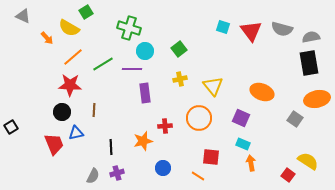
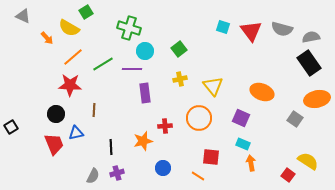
black rectangle at (309, 63): rotated 25 degrees counterclockwise
black circle at (62, 112): moved 6 px left, 2 px down
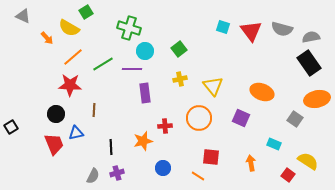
cyan rectangle at (243, 144): moved 31 px right
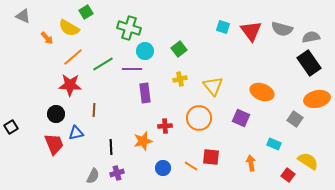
orange line at (198, 176): moved 7 px left, 10 px up
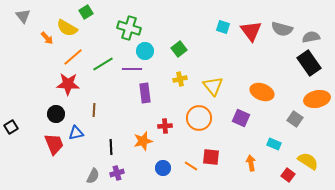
gray triangle at (23, 16): rotated 28 degrees clockwise
yellow semicircle at (69, 28): moved 2 px left
red star at (70, 85): moved 2 px left, 1 px up
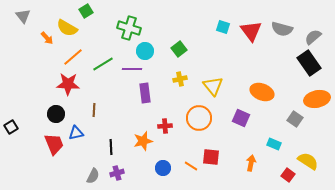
green square at (86, 12): moved 1 px up
gray semicircle at (311, 37): moved 2 px right; rotated 30 degrees counterclockwise
orange arrow at (251, 163): rotated 21 degrees clockwise
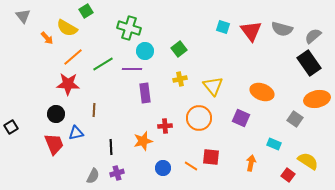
gray semicircle at (313, 37): moved 1 px up
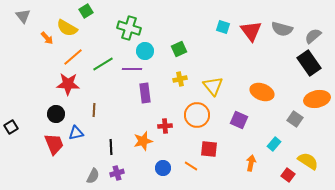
green square at (179, 49): rotated 14 degrees clockwise
orange circle at (199, 118): moved 2 px left, 3 px up
purple square at (241, 118): moved 2 px left, 2 px down
cyan rectangle at (274, 144): rotated 72 degrees counterclockwise
red square at (211, 157): moved 2 px left, 8 px up
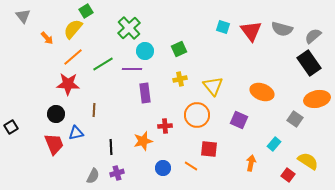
yellow semicircle at (67, 28): moved 6 px right, 1 px down; rotated 100 degrees clockwise
green cross at (129, 28): rotated 30 degrees clockwise
